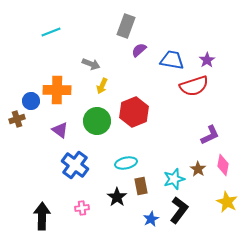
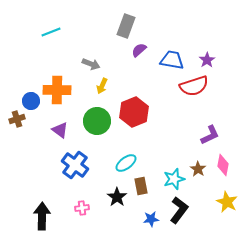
cyan ellipse: rotated 25 degrees counterclockwise
blue star: rotated 21 degrees clockwise
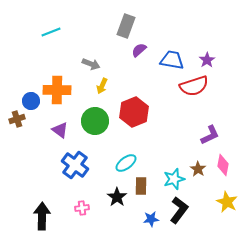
green circle: moved 2 px left
brown rectangle: rotated 12 degrees clockwise
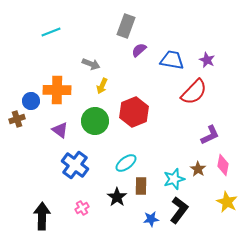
purple star: rotated 14 degrees counterclockwise
red semicircle: moved 6 px down; rotated 28 degrees counterclockwise
pink cross: rotated 24 degrees counterclockwise
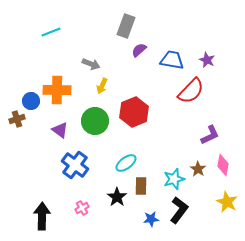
red semicircle: moved 3 px left, 1 px up
